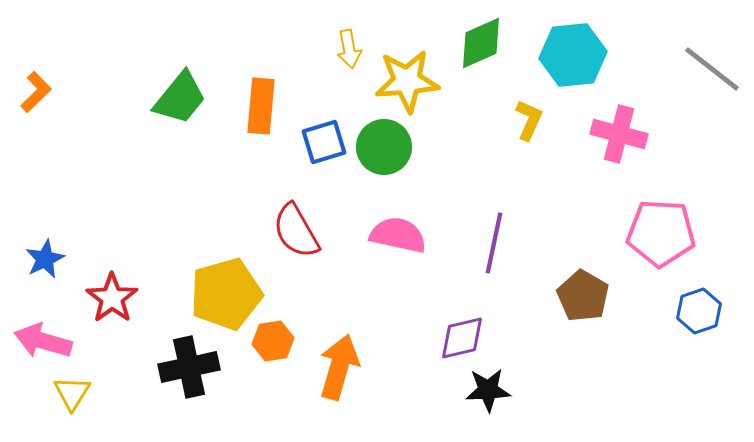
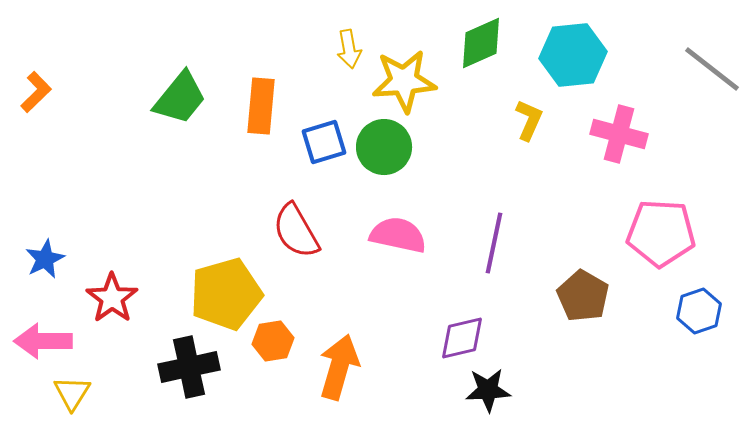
yellow star: moved 3 px left
pink arrow: rotated 16 degrees counterclockwise
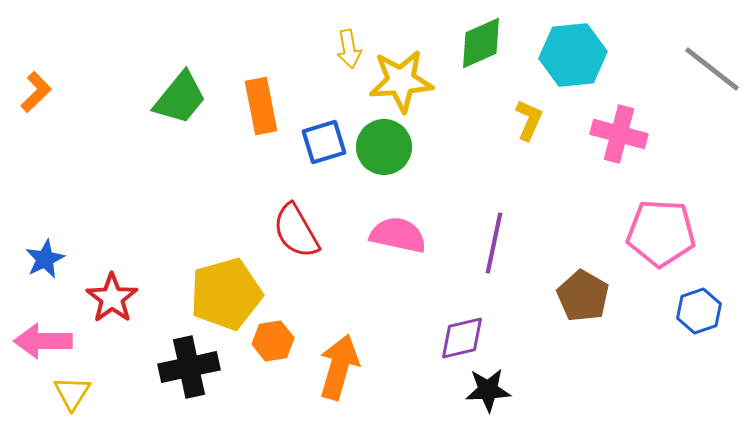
yellow star: moved 3 px left
orange rectangle: rotated 16 degrees counterclockwise
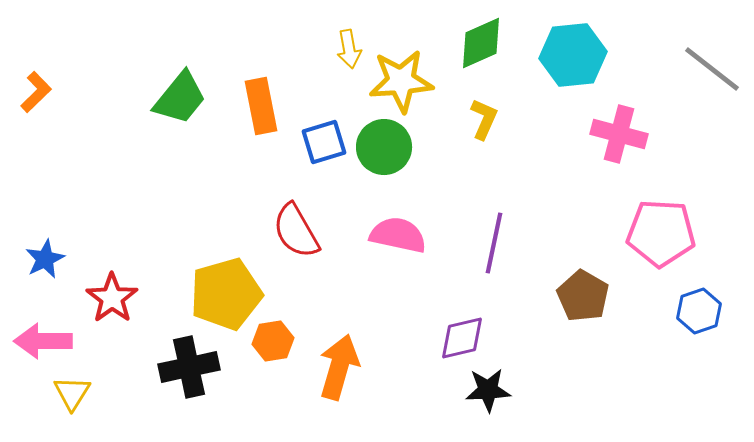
yellow L-shape: moved 45 px left, 1 px up
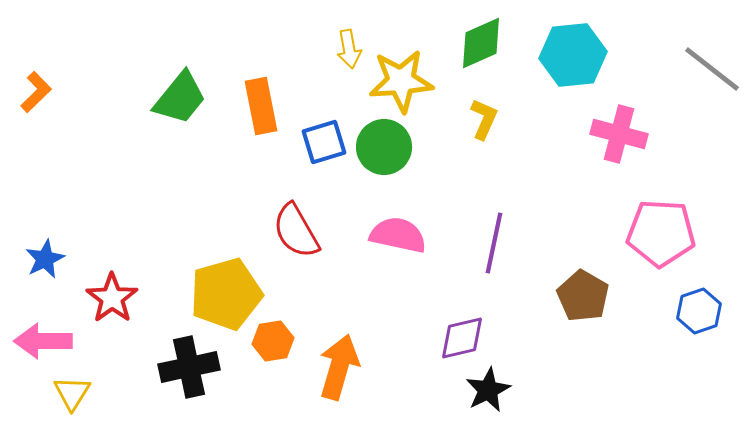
black star: rotated 24 degrees counterclockwise
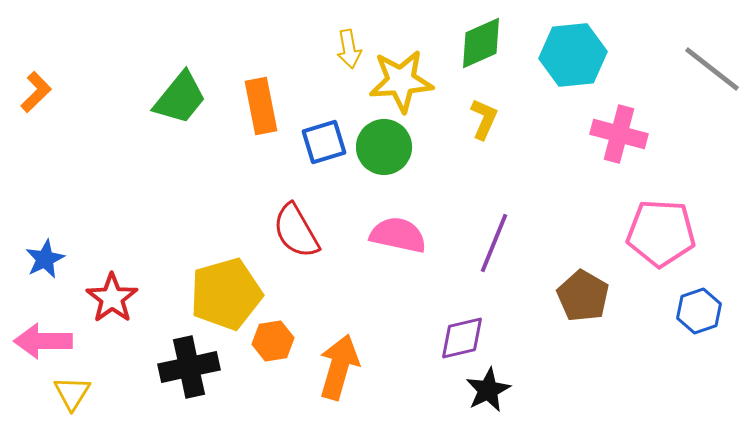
purple line: rotated 10 degrees clockwise
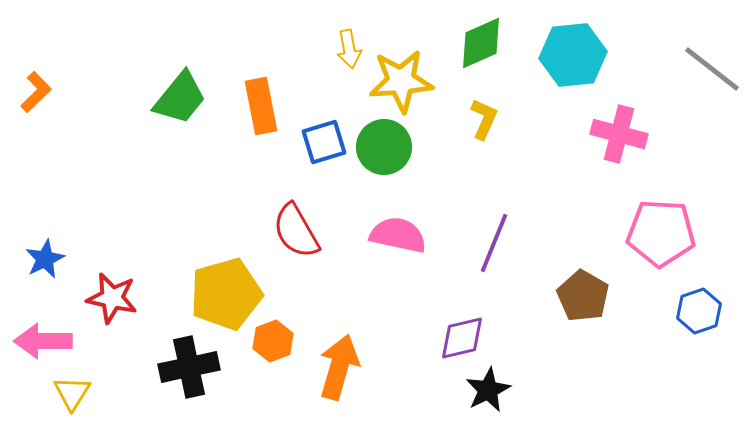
red star: rotated 24 degrees counterclockwise
orange hexagon: rotated 12 degrees counterclockwise
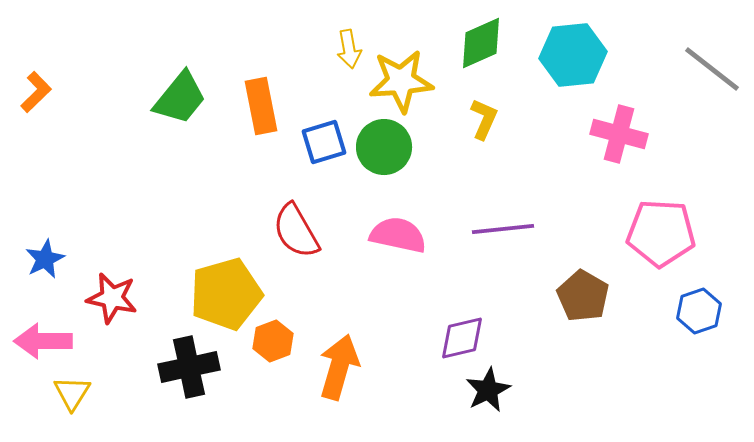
purple line: moved 9 px right, 14 px up; rotated 62 degrees clockwise
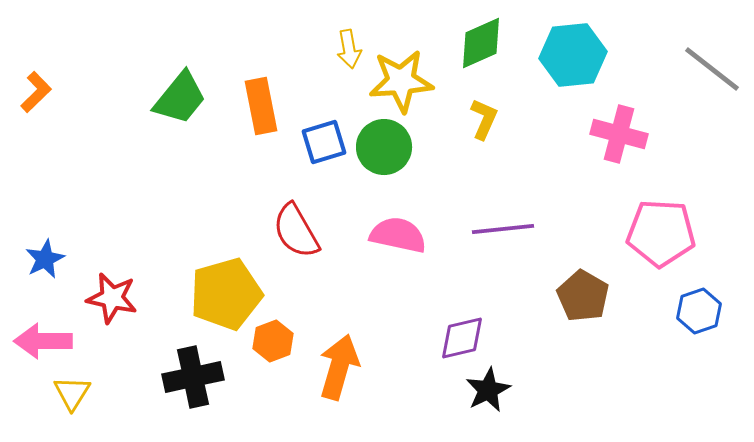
black cross: moved 4 px right, 10 px down
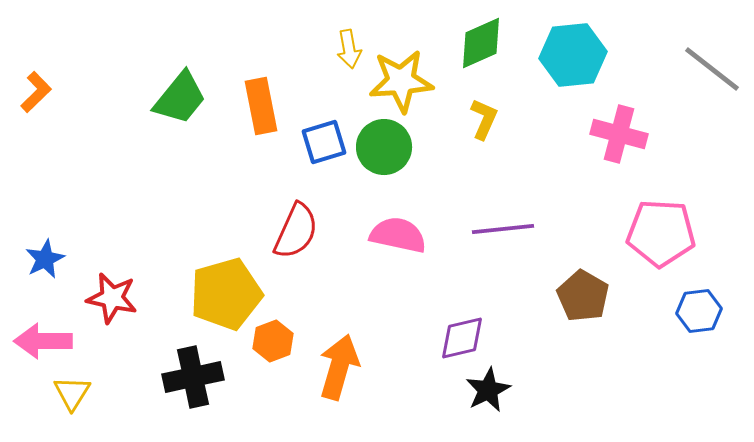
red semicircle: rotated 126 degrees counterclockwise
blue hexagon: rotated 12 degrees clockwise
